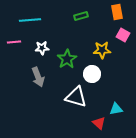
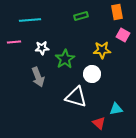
green star: moved 2 px left
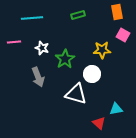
green rectangle: moved 3 px left, 1 px up
cyan line: moved 2 px right, 2 px up
white star: rotated 24 degrees clockwise
white triangle: moved 3 px up
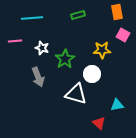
pink line: moved 1 px right, 1 px up
cyan triangle: moved 1 px right, 4 px up
